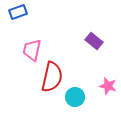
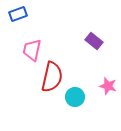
blue rectangle: moved 2 px down
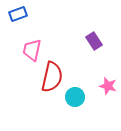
purple rectangle: rotated 18 degrees clockwise
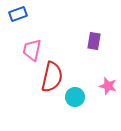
purple rectangle: rotated 42 degrees clockwise
